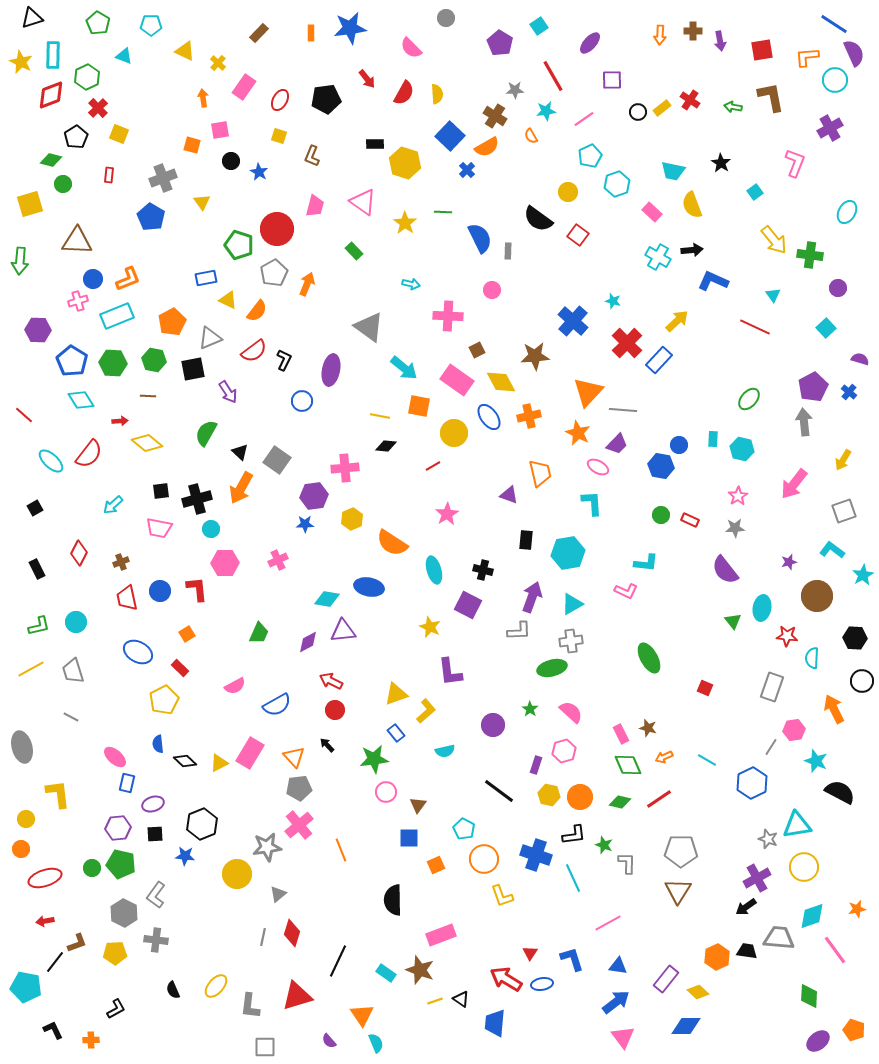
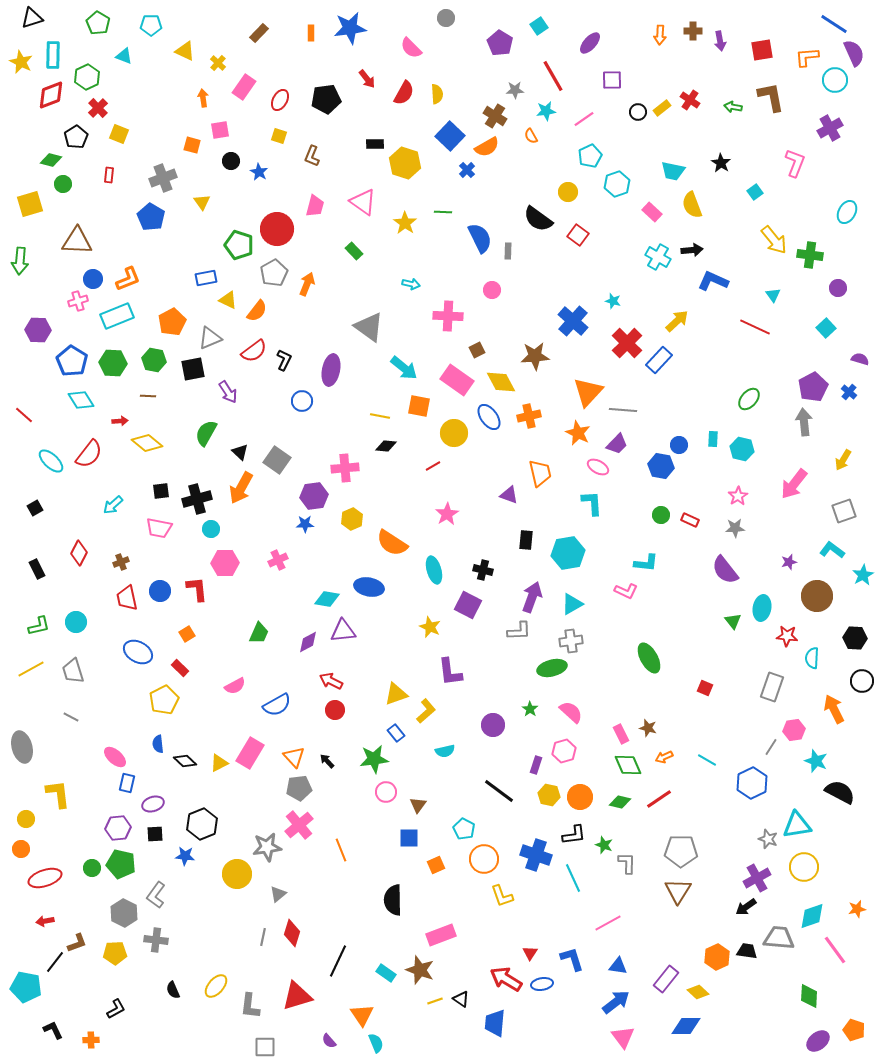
black arrow at (327, 745): moved 16 px down
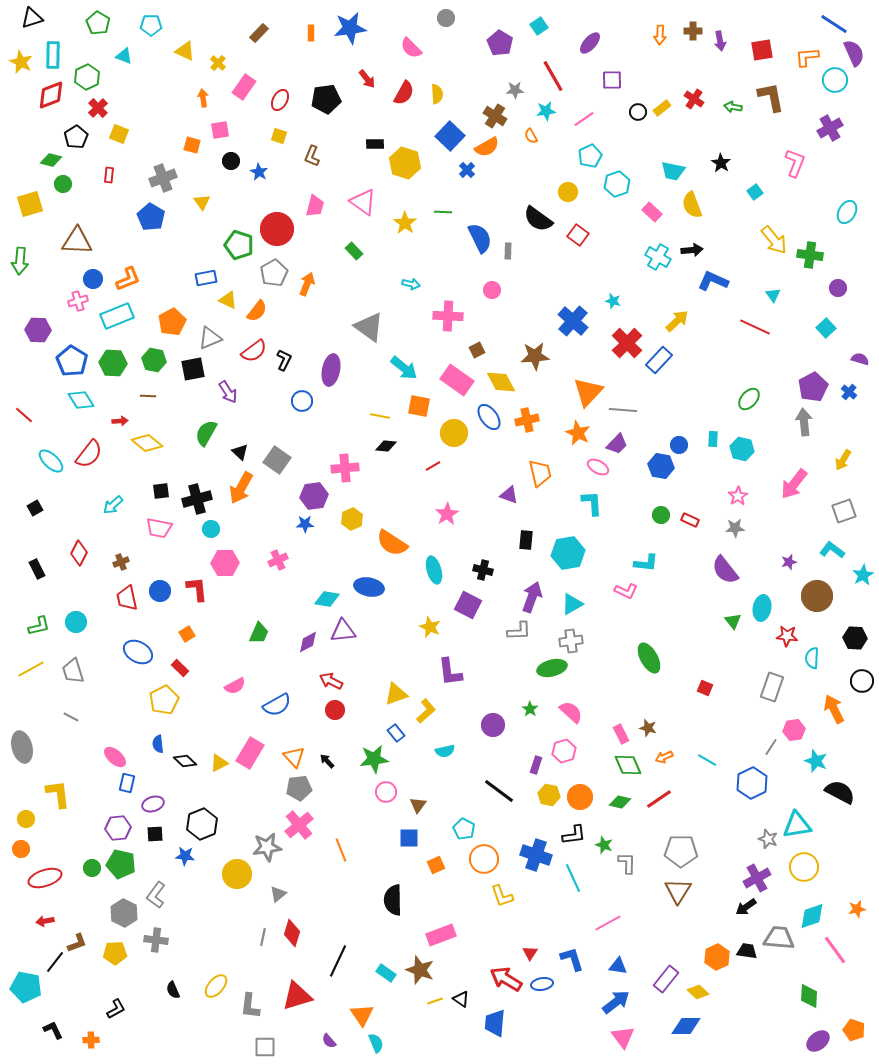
red cross at (690, 100): moved 4 px right, 1 px up
orange cross at (529, 416): moved 2 px left, 4 px down
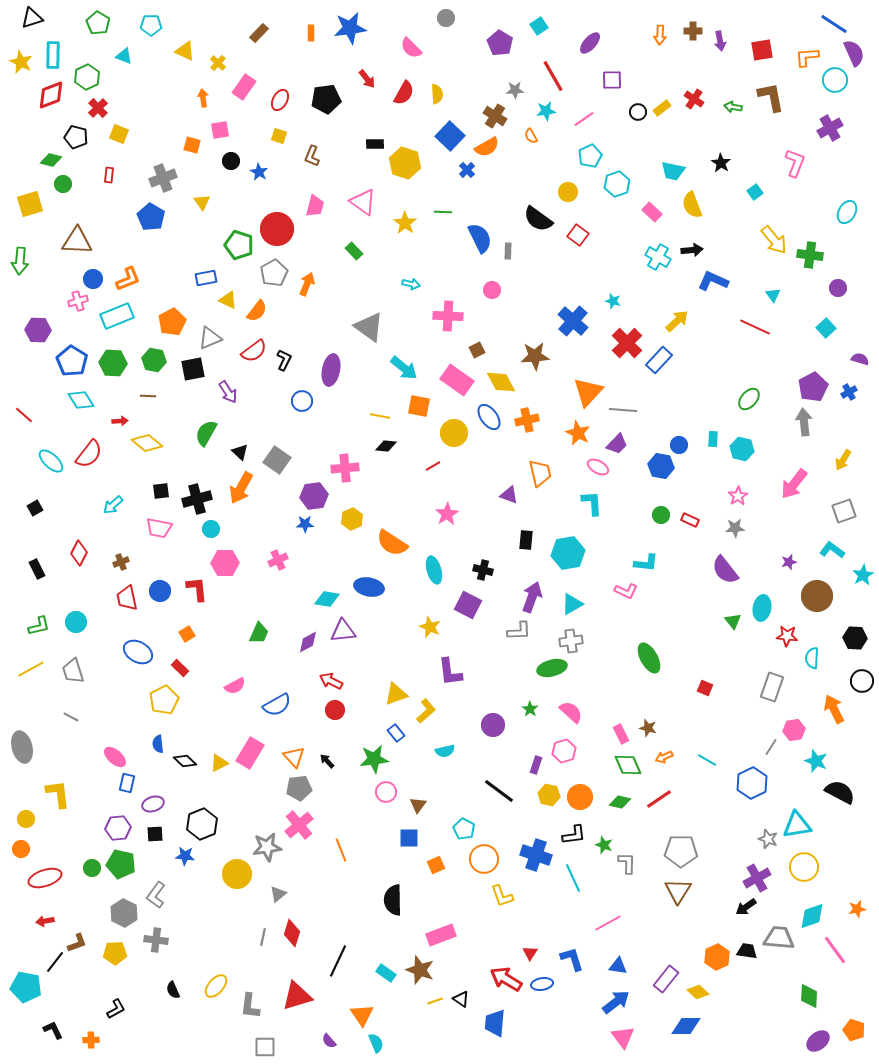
black pentagon at (76, 137): rotated 25 degrees counterclockwise
blue cross at (849, 392): rotated 21 degrees clockwise
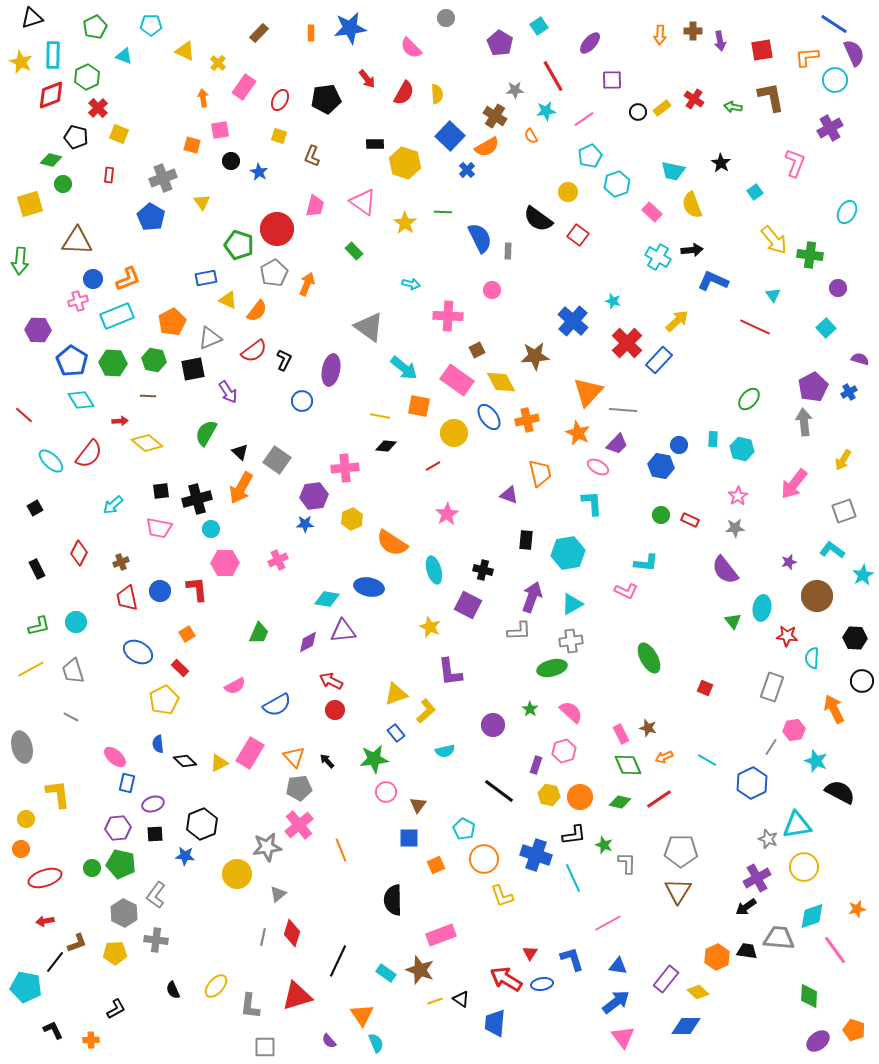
green pentagon at (98, 23): moved 3 px left, 4 px down; rotated 15 degrees clockwise
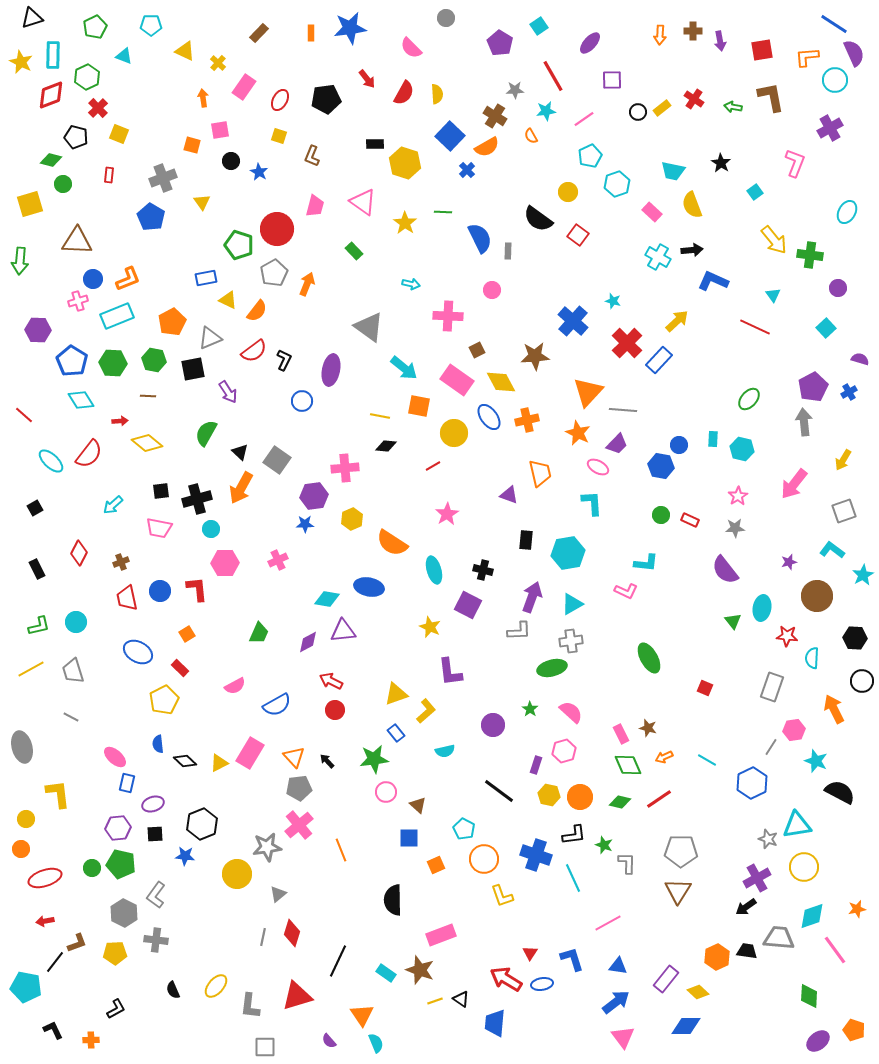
brown triangle at (418, 805): rotated 24 degrees counterclockwise
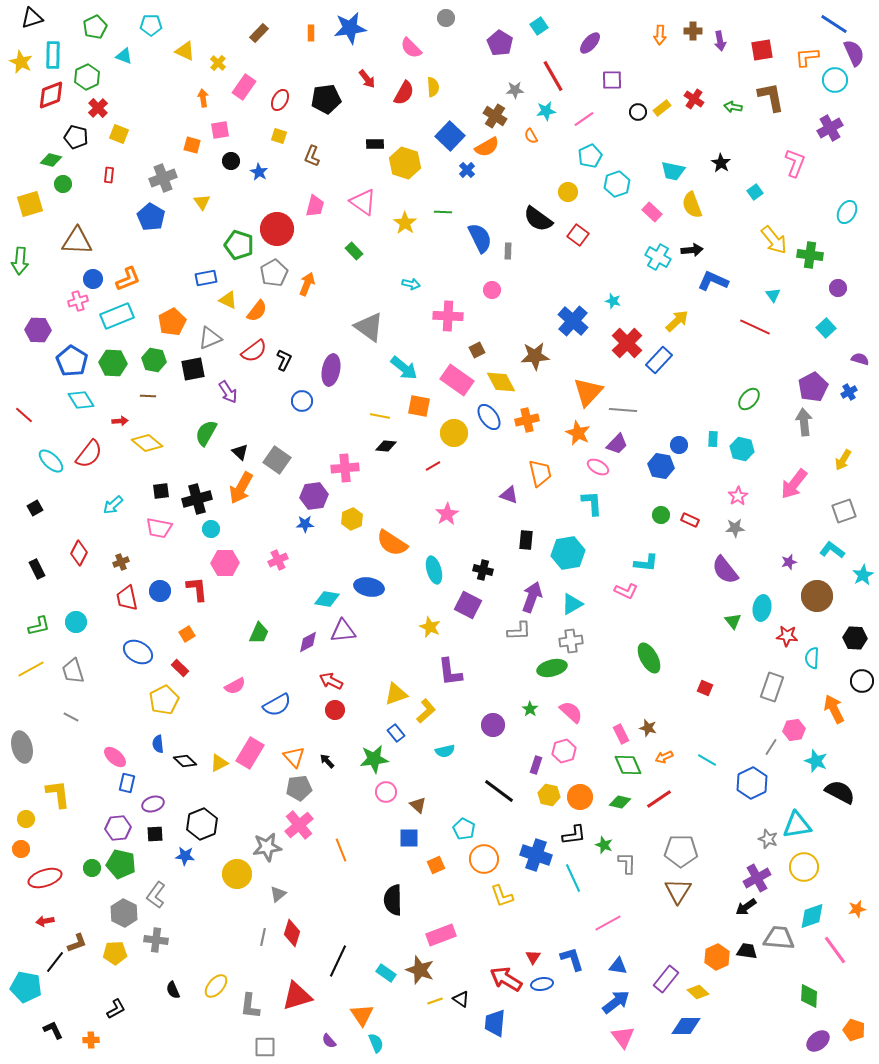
yellow semicircle at (437, 94): moved 4 px left, 7 px up
red triangle at (530, 953): moved 3 px right, 4 px down
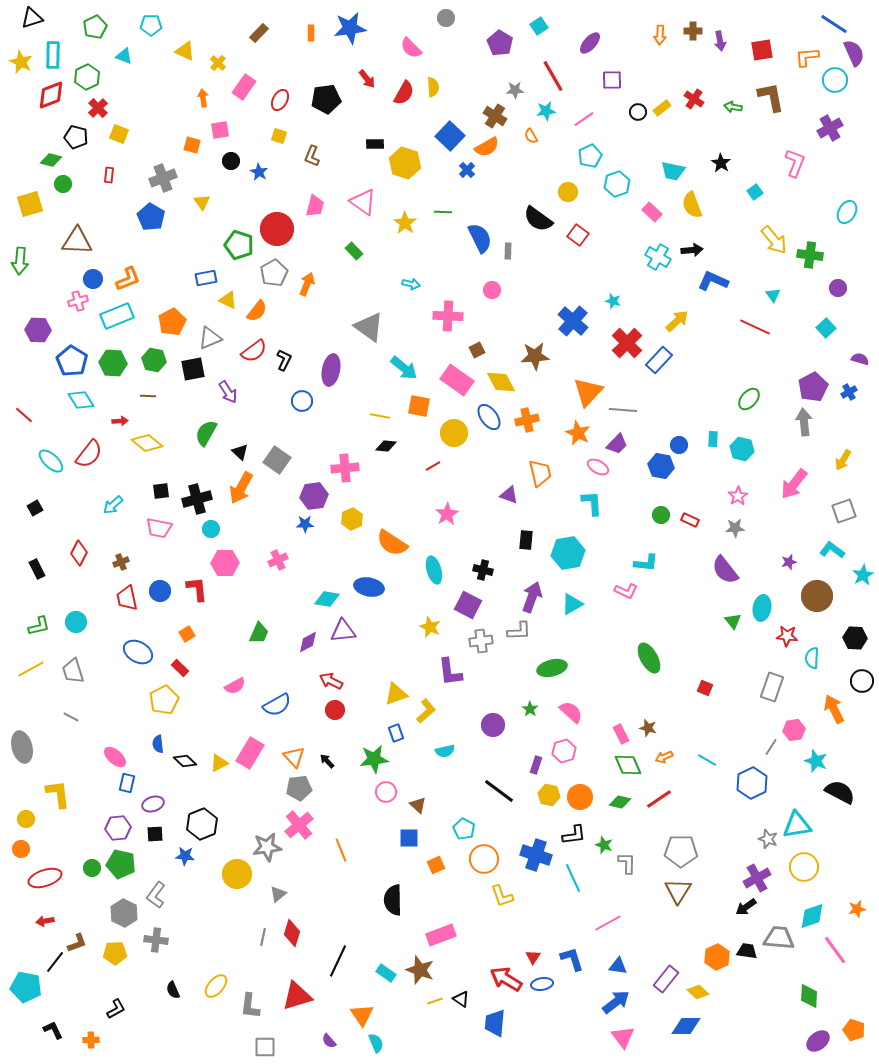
gray cross at (571, 641): moved 90 px left
blue rectangle at (396, 733): rotated 18 degrees clockwise
